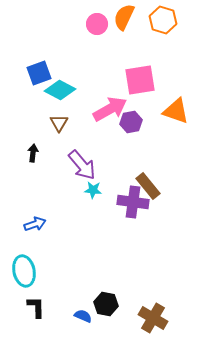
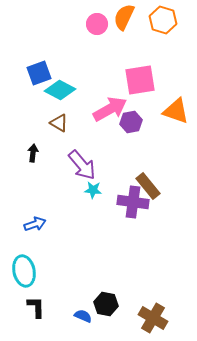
brown triangle: rotated 30 degrees counterclockwise
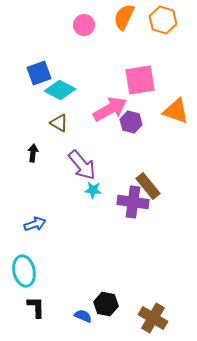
pink circle: moved 13 px left, 1 px down
purple hexagon: rotated 25 degrees clockwise
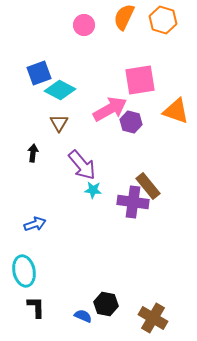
brown triangle: rotated 30 degrees clockwise
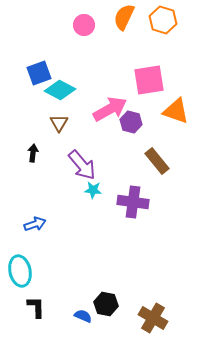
pink square: moved 9 px right
brown rectangle: moved 9 px right, 25 px up
cyan ellipse: moved 4 px left
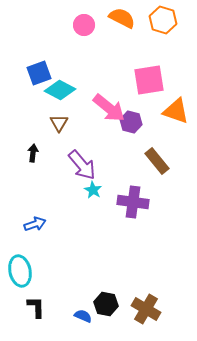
orange semicircle: moved 2 px left, 1 px down; rotated 92 degrees clockwise
pink arrow: moved 1 px left, 1 px up; rotated 68 degrees clockwise
cyan star: rotated 24 degrees clockwise
brown cross: moved 7 px left, 9 px up
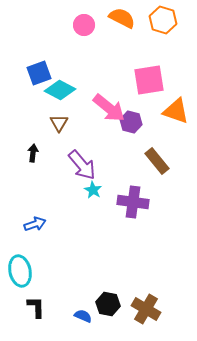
black hexagon: moved 2 px right
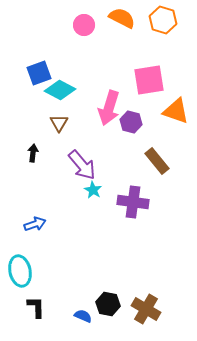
pink arrow: rotated 68 degrees clockwise
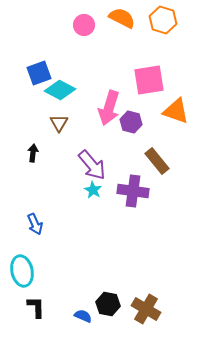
purple arrow: moved 10 px right
purple cross: moved 11 px up
blue arrow: rotated 85 degrees clockwise
cyan ellipse: moved 2 px right
